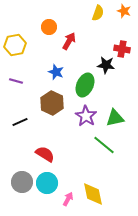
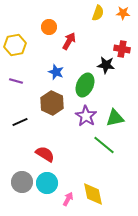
orange star: moved 1 px left, 2 px down; rotated 16 degrees counterclockwise
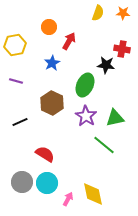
blue star: moved 4 px left, 9 px up; rotated 21 degrees clockwise
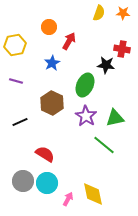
yellow semicircle: moved 1 px right
gray circle: moved 1 px right, 1 px up
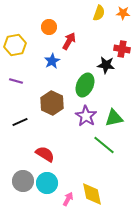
blue star: moved 2 px up
green triangle: moved 1 px left
yellow diamond: moved 1 px left
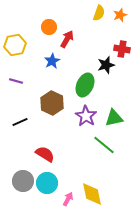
orange star: moved 3 px left, 2 px down; rotated 24 degrees counterclockwise
red arrow: moved 2 px left, 2 px up
black star: rotated 24 degrees counterclockwise
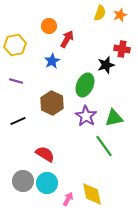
yellow semicircle: moved 1 px right
orange circle: moved 1 px up
black line: moved 2 px left, 1 px up
green line: moved 1 px down; rotated 15 degrees clockwise
